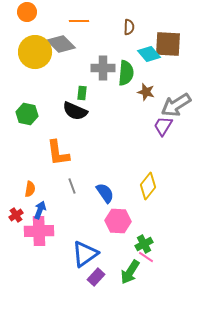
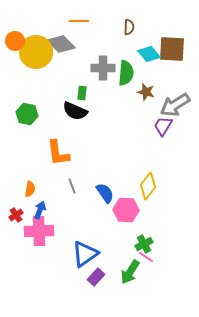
orange circle: moved 12 px left, 29 px down
brown square: moved 4 px right, 5 px down
yellow circle: moved 1 px right
gray arrow: moved 1 px left
pink hexagon: moved 8 px right, 11 px up
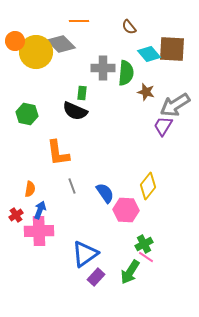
brown semicircle: rotated 140 degrees clockwise
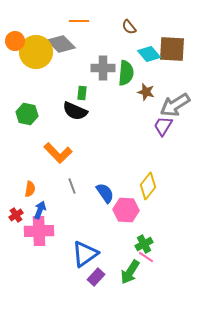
orange L-shape: rotated 36 degrees counterclockwise
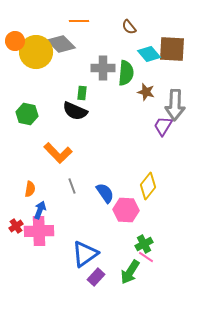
gray arrow: rotated 56 degrees counterclockwise
red cross: moved 11 px down
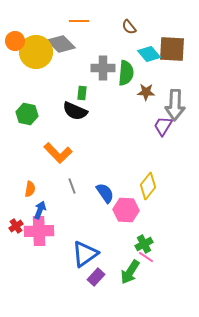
brown star: rotated 12 degrees counterclockwise
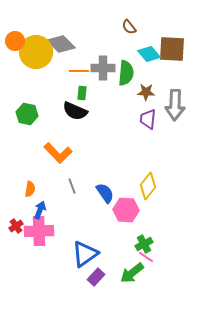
orange line: moved 50 px down
purple trapezoid: moved 15 px left, 7 px up; rotated 25 degrees counterclockwise
green arrow: moved 2 px right, 1 px down; rotated 20 degrees clockwise
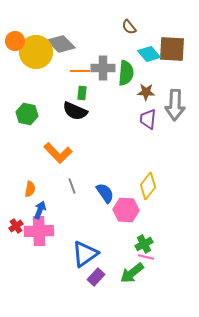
orange line: moved 1 px right
pink line: rotated 21 degrees counterclockwise
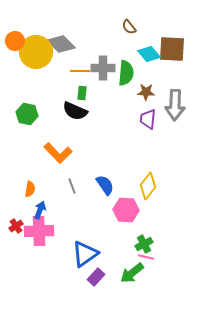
blue semicircle: moved 8 px up
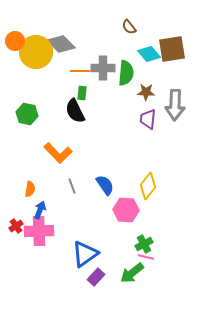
brown square: rotated 12 degrees counterclockwise
black semicircle: rotated 40 degrees clockwise
